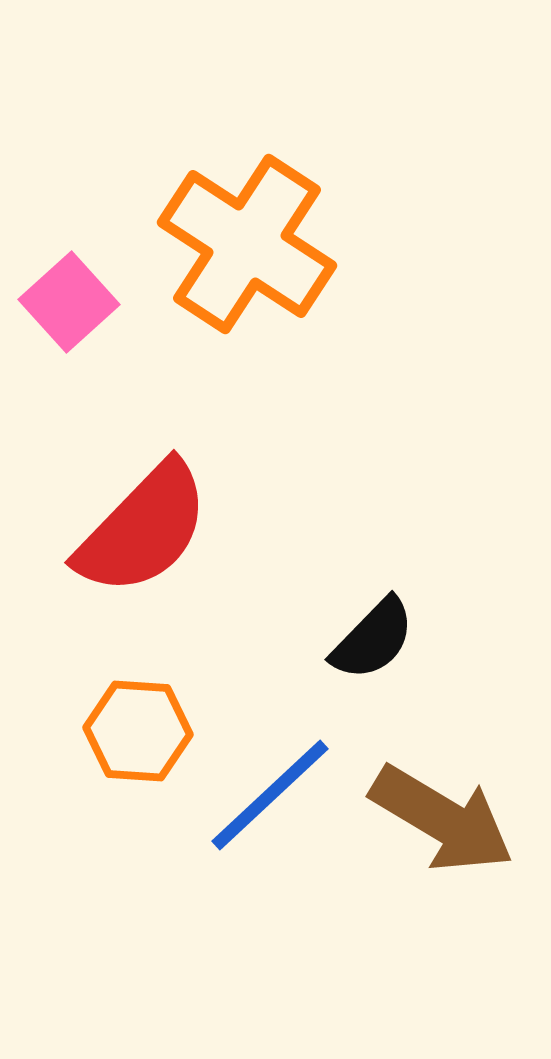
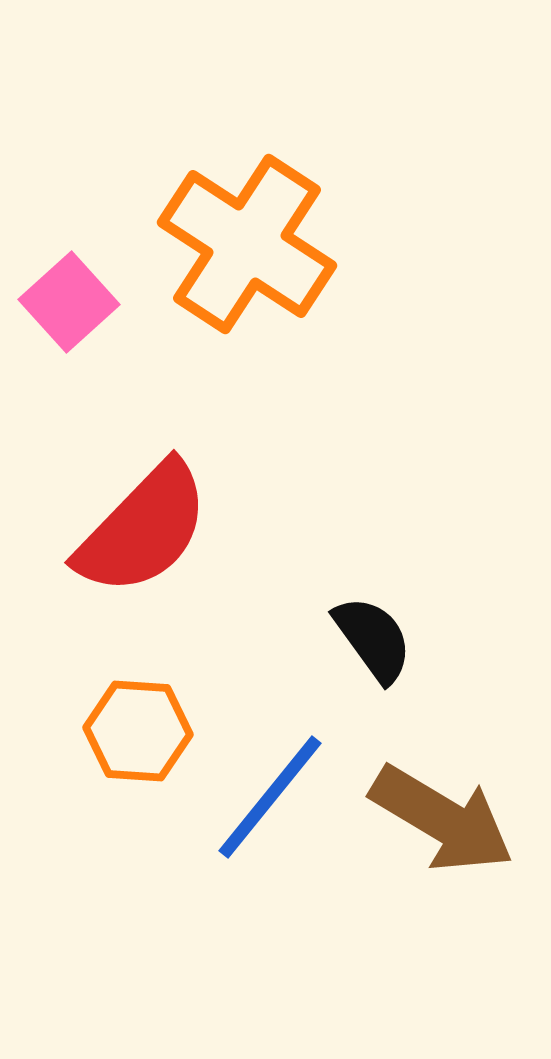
black semicircle: rotated 80 degrees counterclockwise
blue line: moved 2 px down; rotated 8 degrees counterclockwise
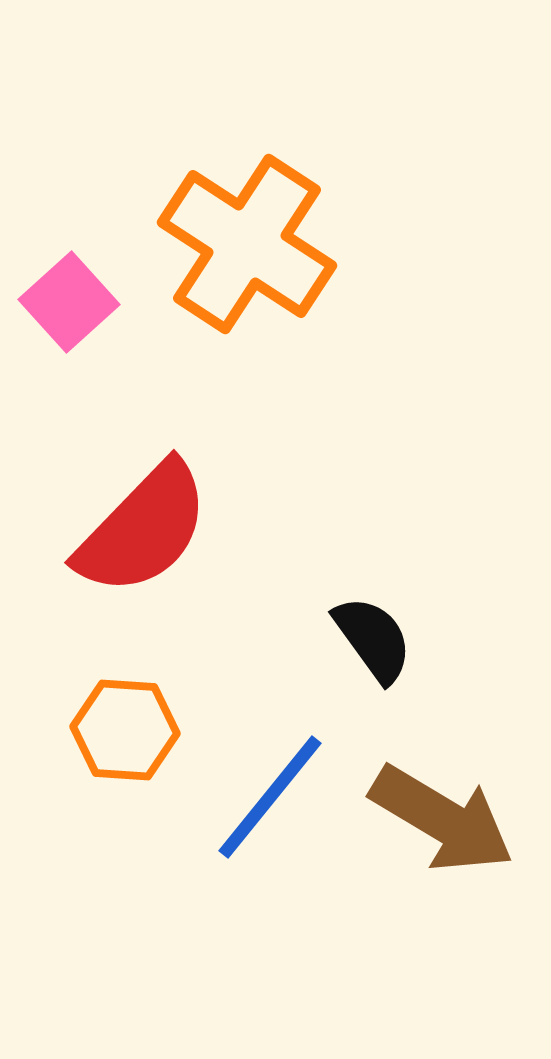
orange hexagon: moved 13 px left, 1 px up
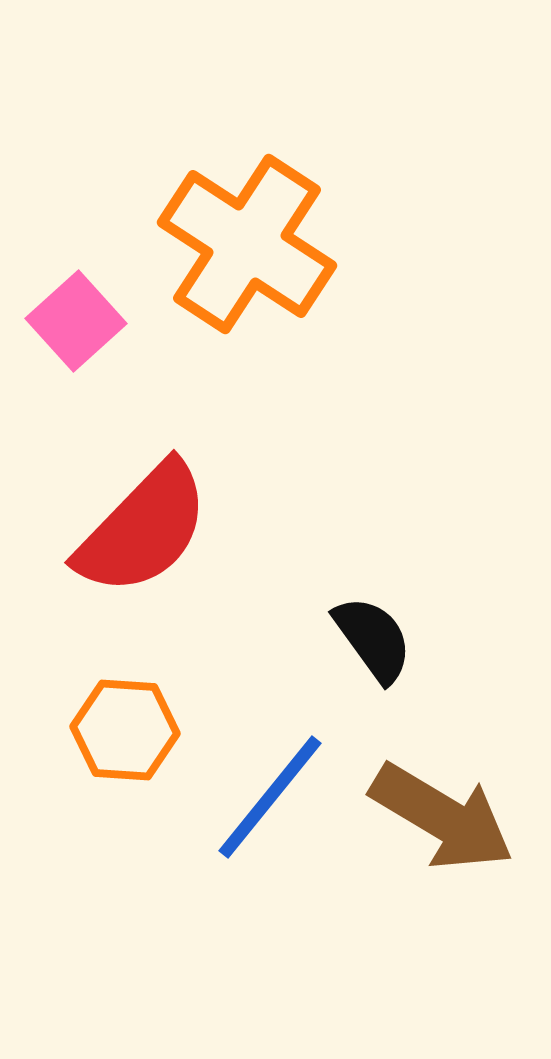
pink square: moved 7 px right, 19 px down
brown arrow: moved 2 px up
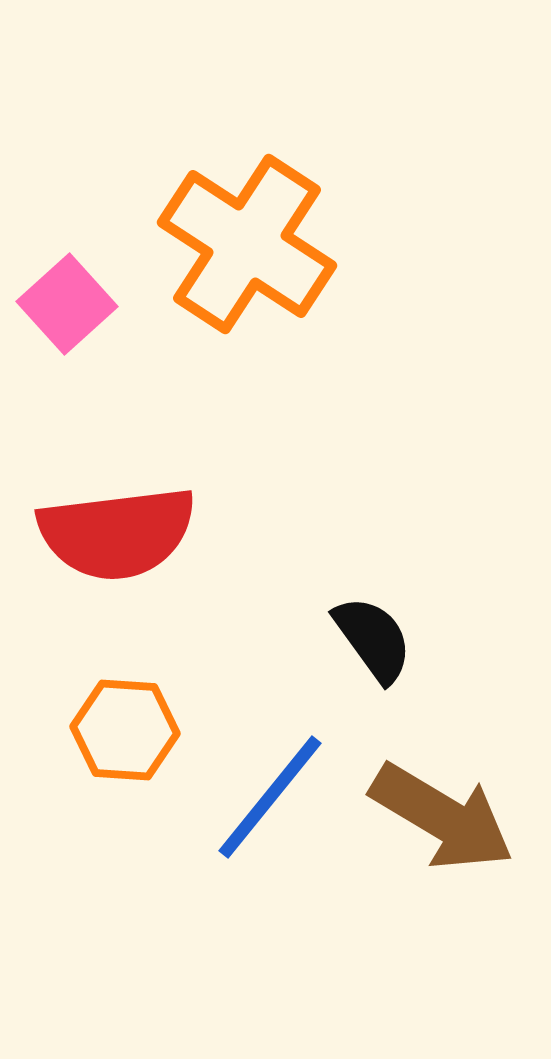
pink square: moved 9 px left, 17 px up
red semicircle: moved 26 px left, 4 px down; rotated 39 degrees clockwise
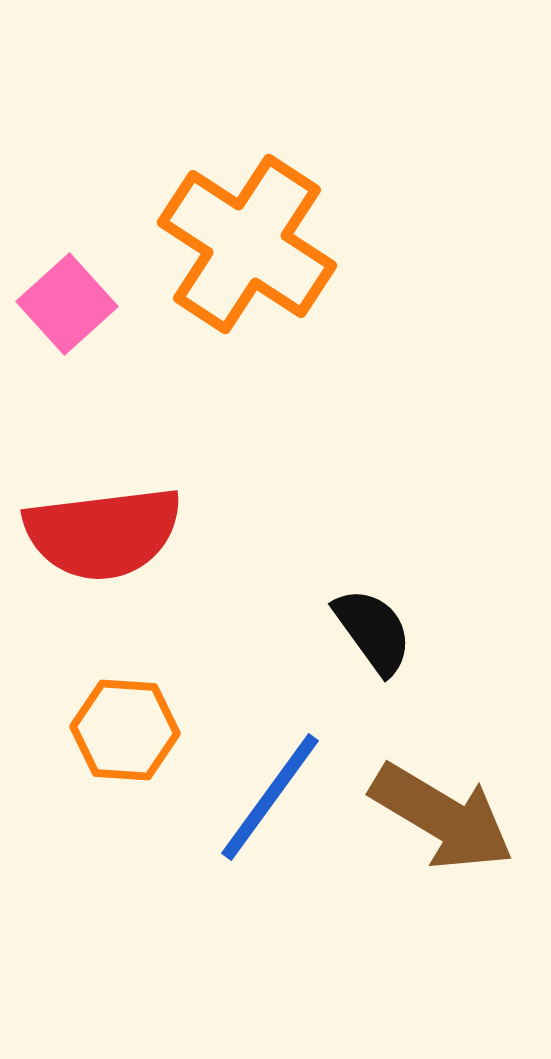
red semicircle: moved 14 px left
black semicircle: moved 8 px up
blue line: rotated 3 degrees counterclockwise
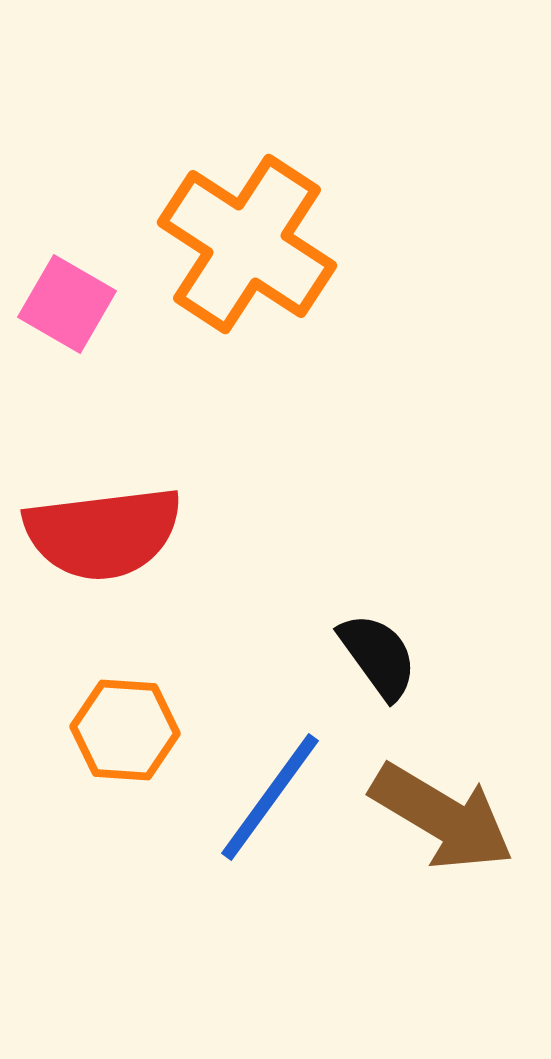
pink square: rotated 18 degrees counterclockwise
black semicircle: moved 5 px right, 25 px down
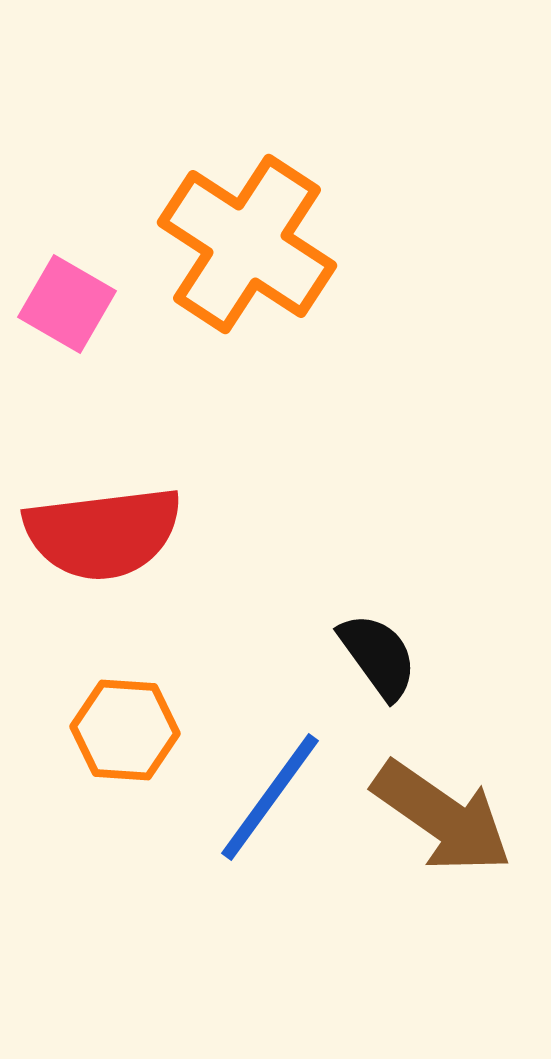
brown arrow: rotated 4 degrees clockwise
